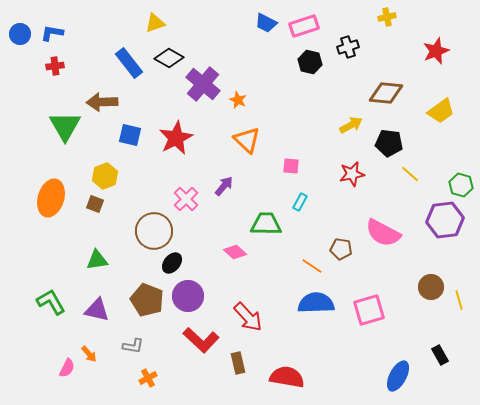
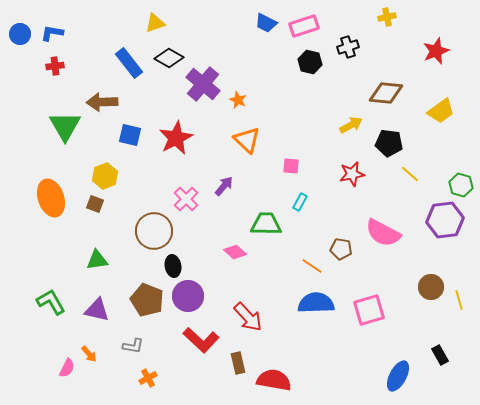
orange ellipse at (51, 198): rotated 36 degrees counterclockwise
black ellipse at (172, 263): moved 1 px right, 3 px down; rotated 50 degrees counterclockwise
red semicircle at (287, 377): moved 13 px left, 3 px down
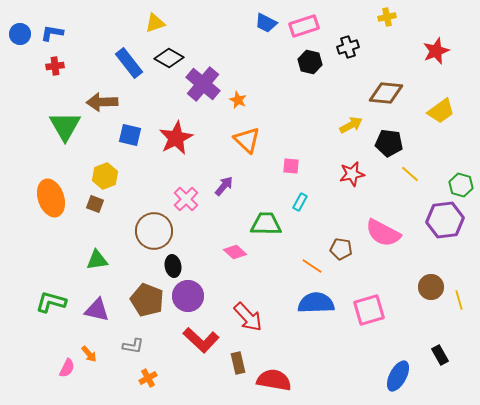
green L-shape at (51, 302): rotated 44 degrees counterclockwise
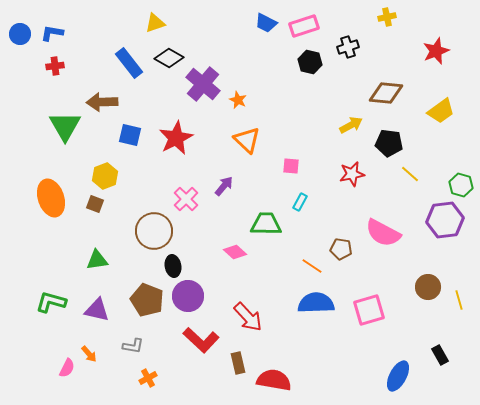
brown circle at (431, 287): moved 3 px left
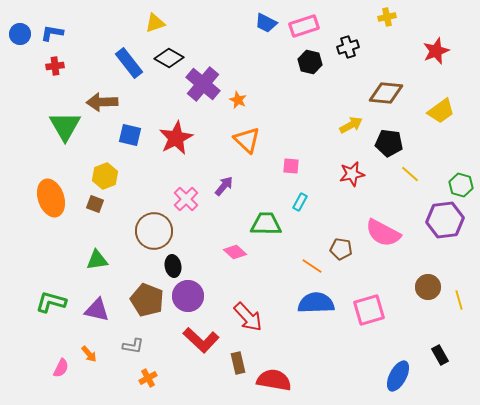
pink semicircle at (67, 368): moved 6 px left
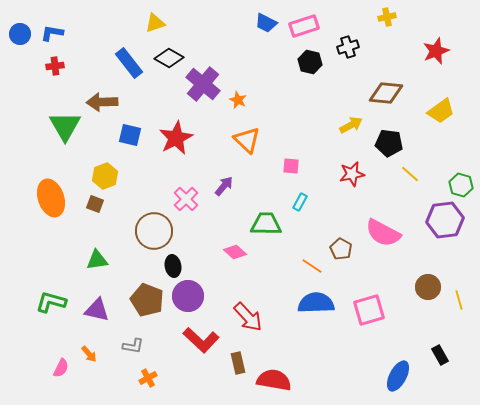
brown pentagon at (341, 249): rotated 20 degrees clockwise
